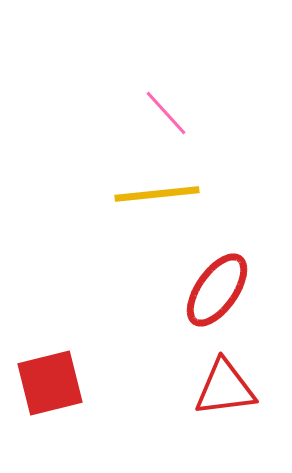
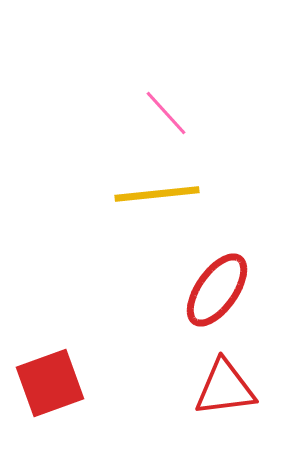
red square: rotated 6 degrees counterclockwise
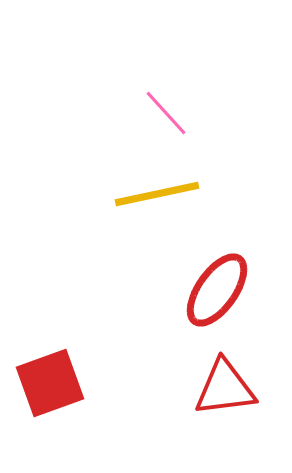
yellow line: rotated 6 degrees counterclockwise
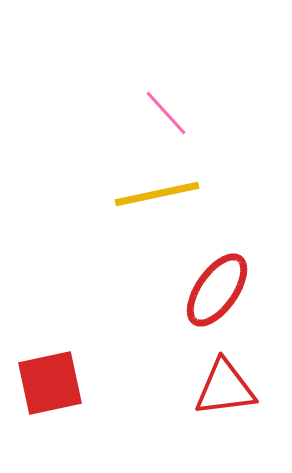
red square: rotated 8 degrees clockwise
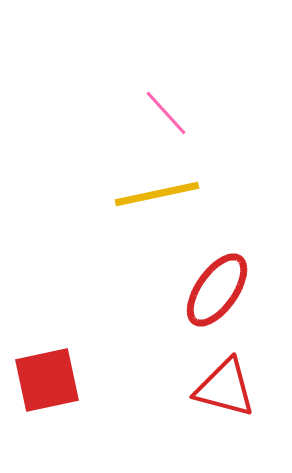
red square: moved 3 px left, 3 px up
red triangle: rotated 22 degrees clockwise
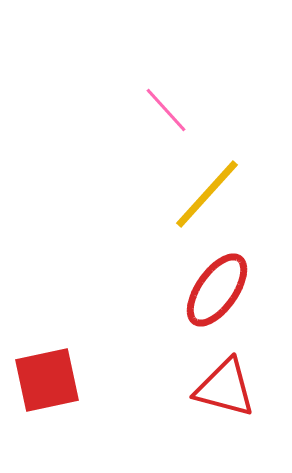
pink line: moved 3 px up
yellow line: moved 50 px right; rotated 36 degrees counterclockwise
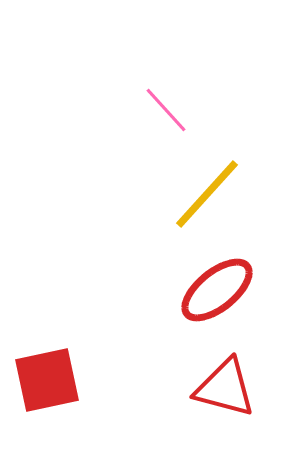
red ellipse: rotated 16 degrees clockwise
